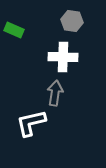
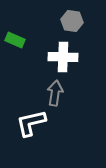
green rectangle: moved 1 px right, 10 px down
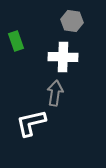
green rectangle: moved 1 px right, 1 px down; rotated 48 degrees clockwise
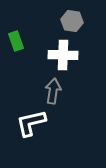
white cross: moved 2 px up
gray arrow: moved 2 px left, 2 px up
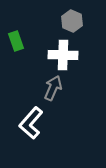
gray hexagon: rotated 15 degrees clockwise
gray arrow: moved 3 px up; rotated 15 degrees clockwise
white L-shape: rotated 36 degrees counterclockwise
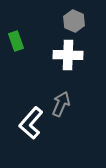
gray hexagon: moved 2 px right
white cross: moved 5 px right
gray arrow: moved 8 px right, 16 px down
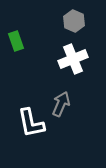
white cross: moved 5 px right, 4 px down; rotated 24 degrees counterclockwise
white L-shape: rotated 52 degrees counterclockwise
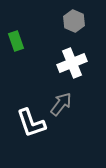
white cross: moved 1 px left, 4 px down
gray arrow: rotated 15 degrees clockwise
white L-shape: rotated 8 degrees counterclockwise
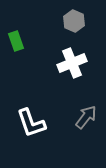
gray arrow: moved 25 px right, 13 px down
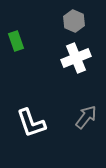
white cross: moved 4 px right, 5 px up
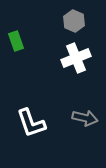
gray arrow: moved 1 px left, 1 px down; rotated 65 degrees clockwise
